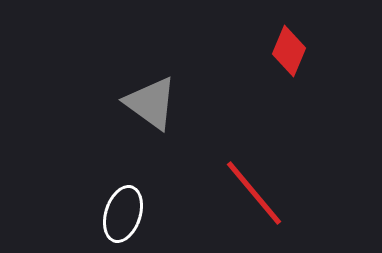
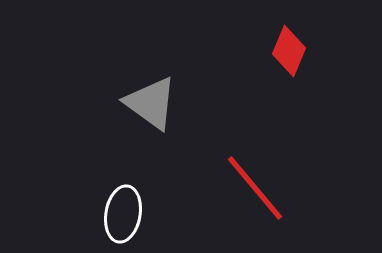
red line: moved 1 px right, 5 px up
white ellipse: rotated 8 degrees counterclockwise
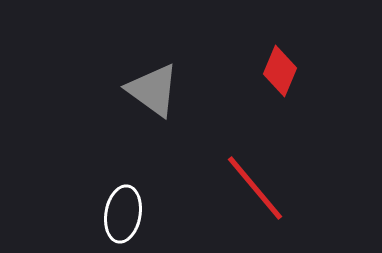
red diamond: moved 9 px left, 20 px down
gray triangle: moved 2 px right, 13 px up
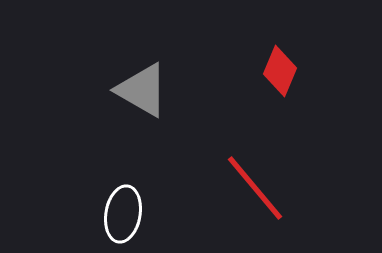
gray triangle: moved 11 px left; rotated 6 degrees counterclockwise
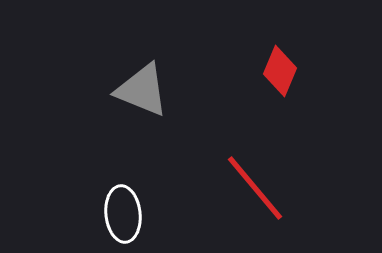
gray triangle: rotated 8 degrees counterclockwise
white ellipse: rotated 16 degrees counterclockwise
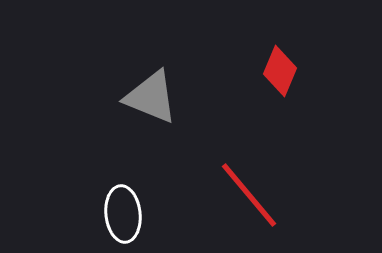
gray triangle: moved 9 px right, 7 px down
red line: moved 6 px left, 7 px down
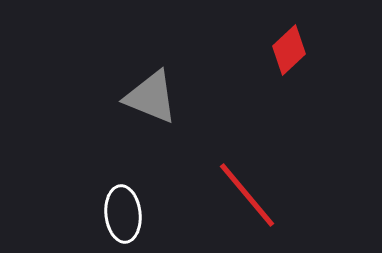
red diamond: moved 9 px right, 21 px up; rotated 24 degrees clockwise
red line: moved 2 px left
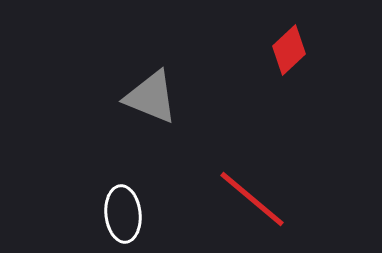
red line: moved 5 px right, 4 px down; rotated 10 degrees counterclockwise
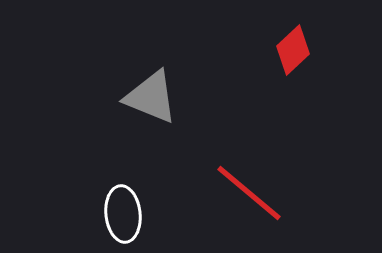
red diamond: moved 4 px right
red line: moved 3 px left, 6 px up
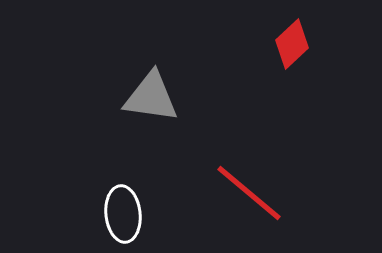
red diamond: moved 1 px left, 6 px up
gray triangle: rotated 14 degrees counterclockwise
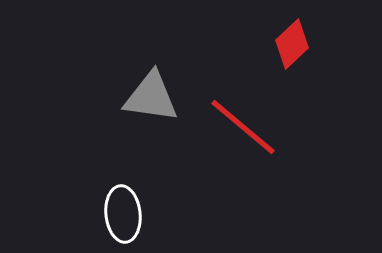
red line: moved 6 px left, 66 px up
